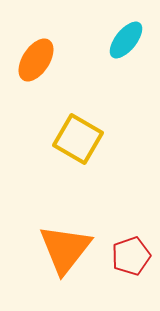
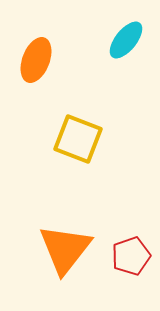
orange ellipse: rotated 12 degrees counterclockwise
yellow square: rotated 9 degrees counterclockwise
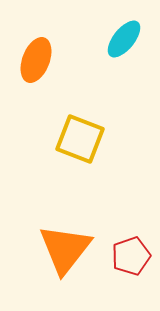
cyan ellipse: moved 2 px left, 1 px up
yellow square: moved 2 px right
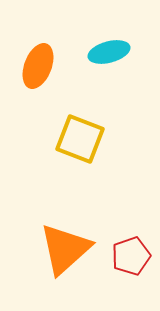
cyan ellipse: moved 15 px left, 13 px down; rotated 36 degrees clockwise
orange ellipse: moved 2 px right, 6 px down
orange triangle: rotated 10 degrees clockwise
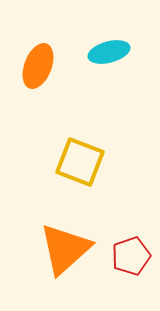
yellow square: moved 23 px down
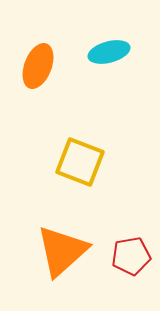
orange triangle: moved 3 px left, 2 px down
red pentagon: rotated 9 degrees clockwise
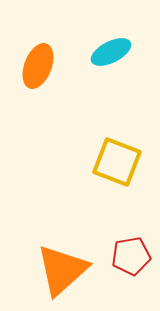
cyan ellipse: moved 2 px right; rotated 12 degrees counterclockwise
yellow square: moved 37 px right
orange triangle: moved 19 px down
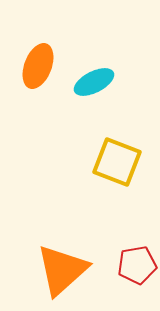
cyan ellipse: moved 17 px left, 30 px down
red pentagon: moved 6 px right, 9 px down
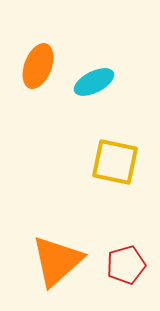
yellow square: moved 2 px left; rotated 9 degrees counterclockwise
red pentagon: moved 11 px left; rotated 6 degrees counterclockwise
orange triangle: moved 5 px left, 9 px up
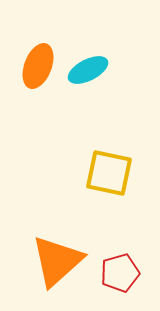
cyan ellipse: moved 6 px left, 12 px up
yellow square: moved 6 px left, 11 px down
red pentagon: moved 6 px left, 8 px down
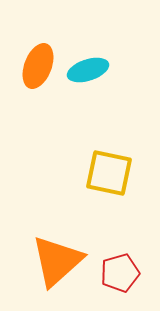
cyan ellipse: rotated 9 degrees clockwise
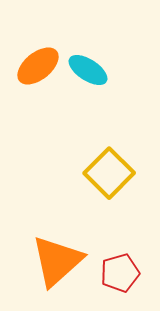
orange ellipse: rotated 30 degrees clockwise
cyan ellipse: rotated 51 degrees clockwise
yellow square: rotated 33 degrees clockwise
